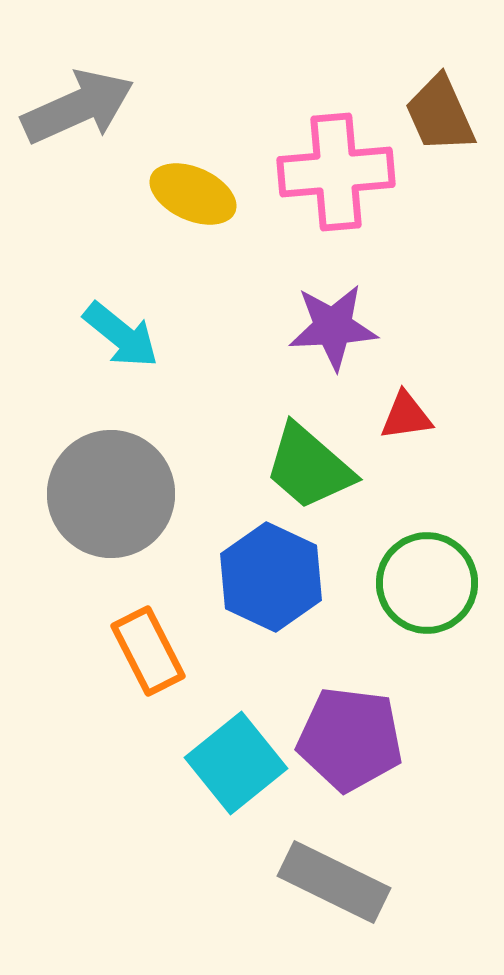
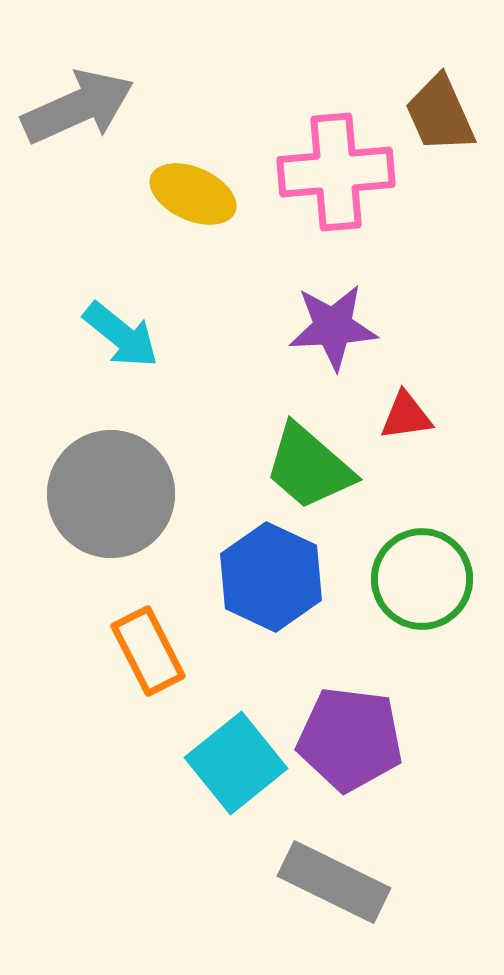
green circle: moved 5 px left, 4 px up
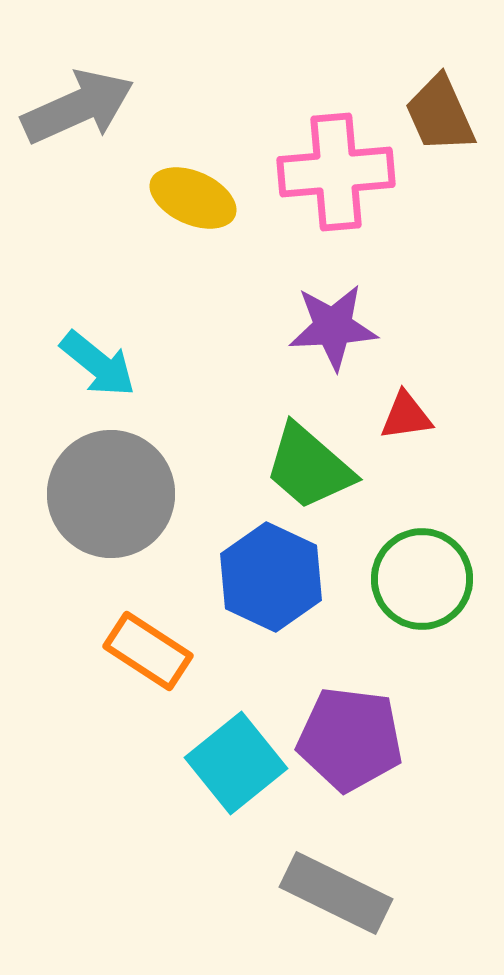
yellow ellipse: moved 4 px down
cyan arrow: moved 23 px left, 29 px down
orange rectangle: rotated 30 degrees counterclockwise
gray rectangle: moved 2 px right, 11 px down
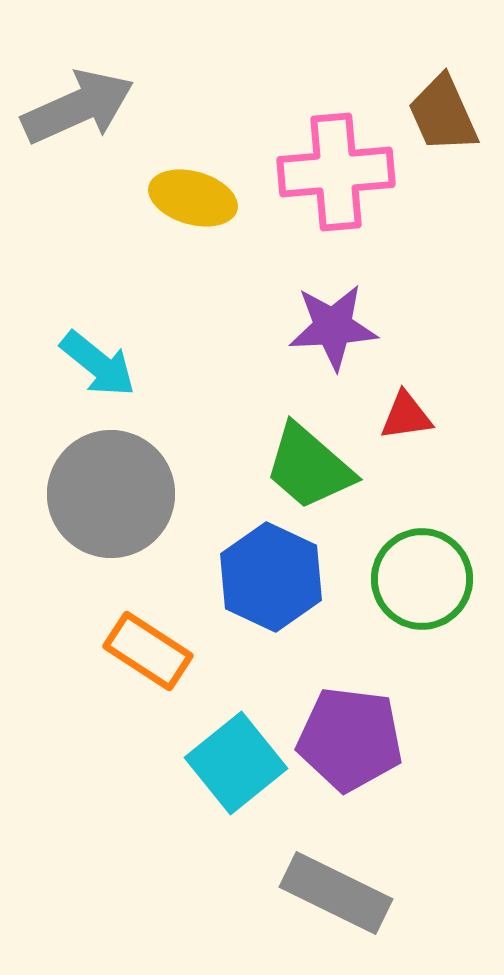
brown trapezoid: moved 3 px right
yellow ellipse: rotated 8 degrees counterclockwise
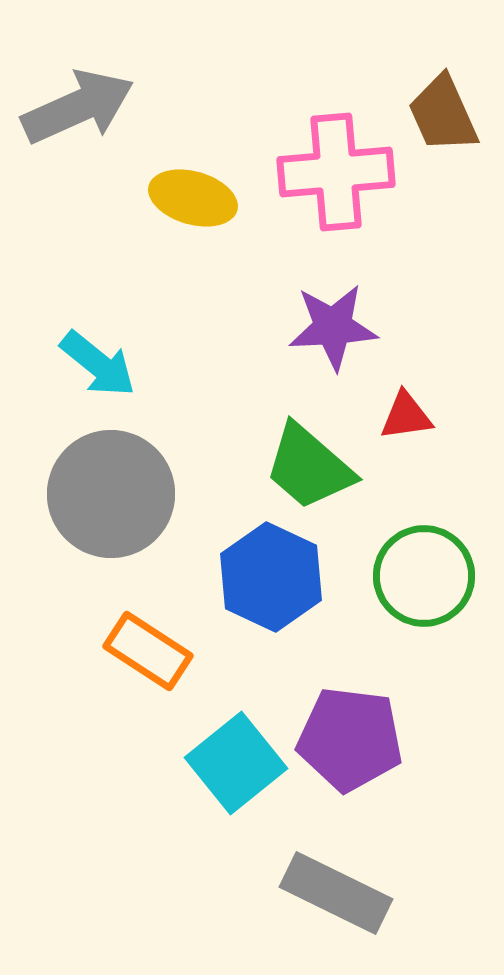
green circle: moved 2 px right, 3 px up
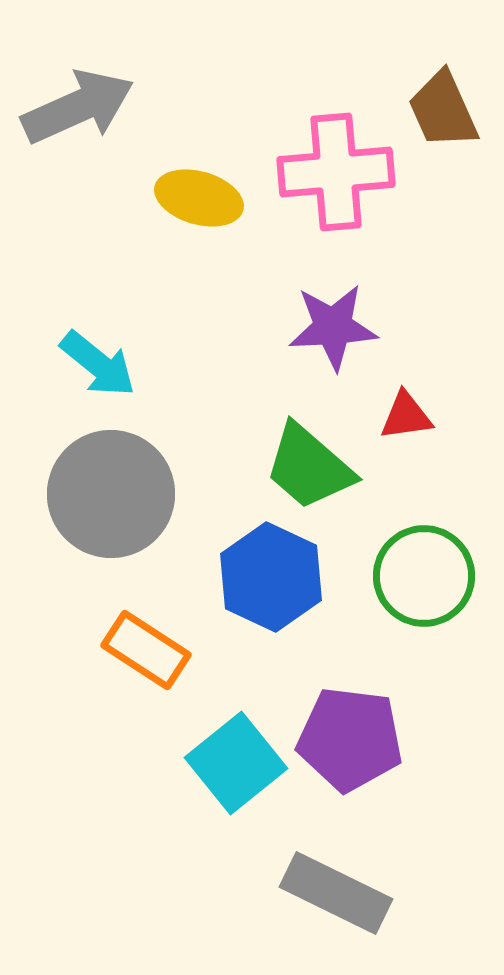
brown trapezoid: moved 4 px up
yellow ellipse: moved 6 px right
orange rectangle: moved 2 px left, 1 px up
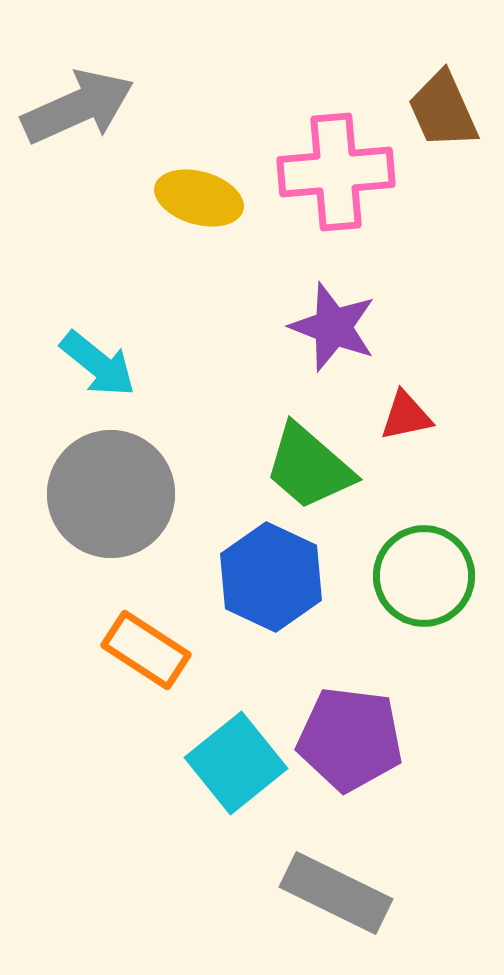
purple star: rotated 24 degrees clockwise
red triangle: rotated 4 degrees counterclockwise
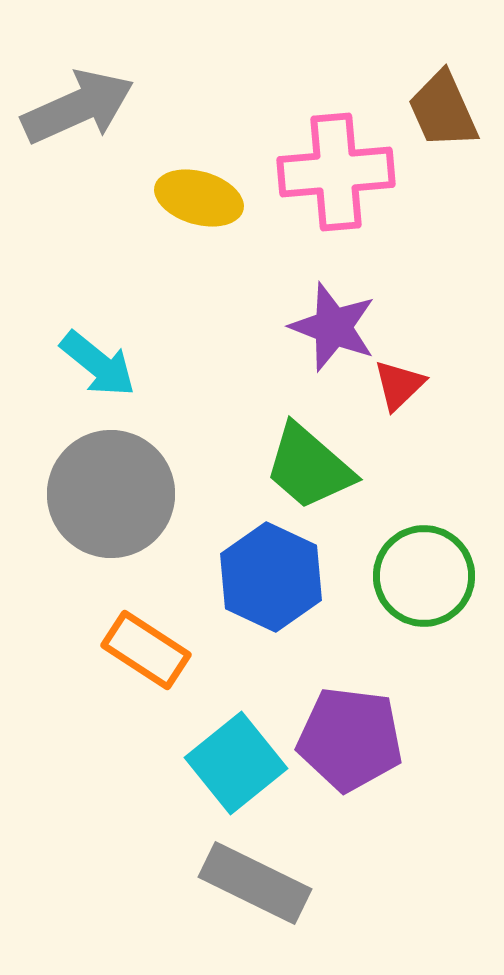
red triangle: moved 7 px left, 31 px up; rotated 32 degrees counterclockwise
gray rectangle: moved 81 px left, 10 px up
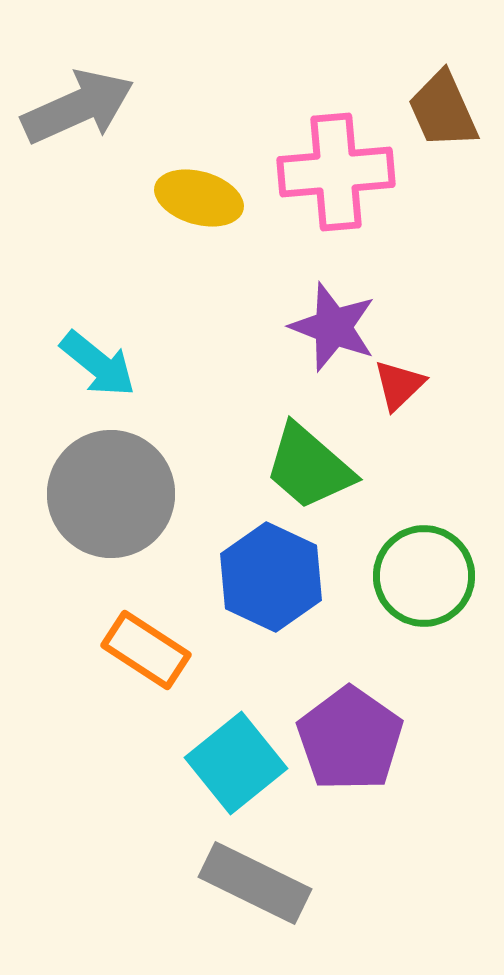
purple pentagon: rotated 28 degrees clockwise
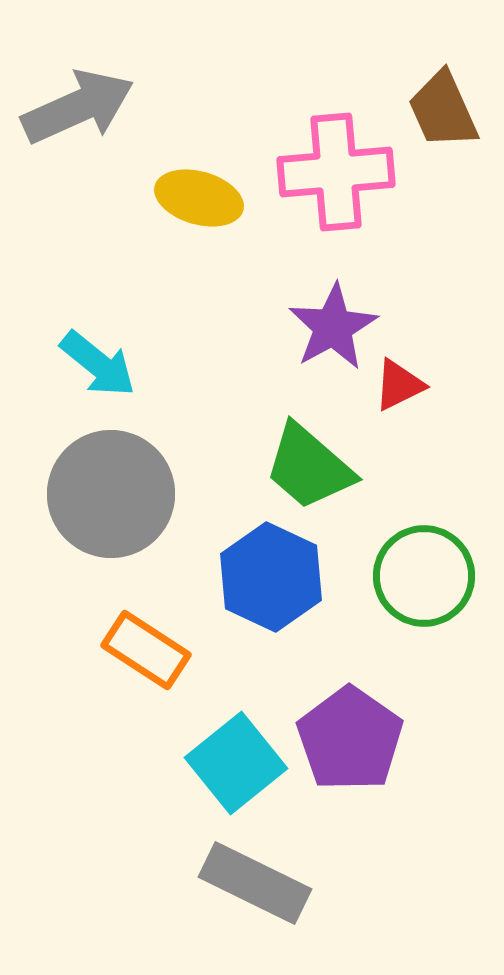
purple star: rotated 22 degrees clockwise
red triangle: rotated 18 degrees clockwise
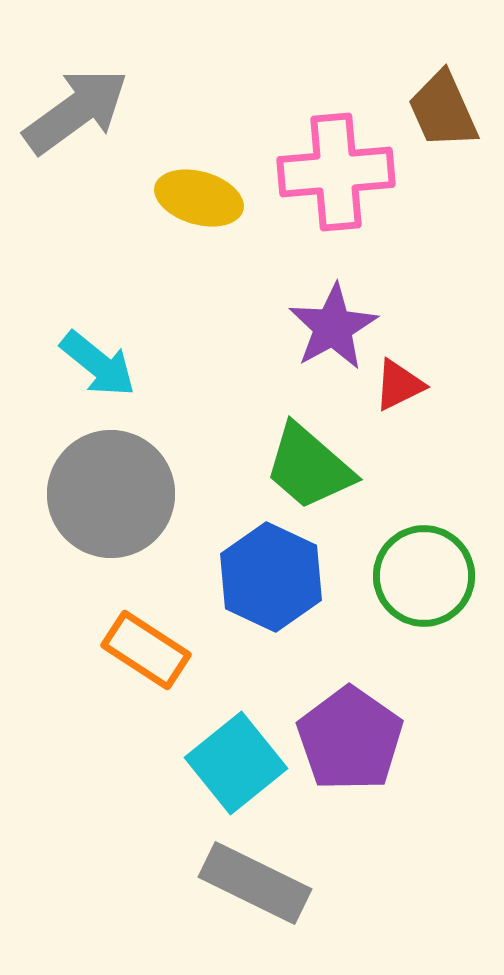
gray arrow: moved 2 px left, 4 px down; rotated 12 degrees counterclockwise
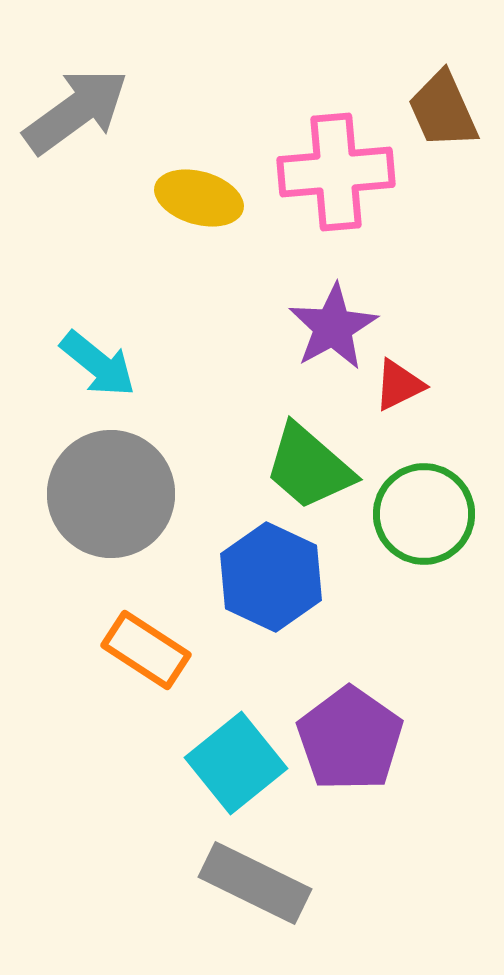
green circle: moved 62 px up
